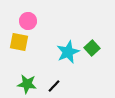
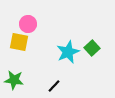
pink circle: moved 3 px down
green star: moved 13 px left, 4 px up
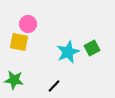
green square: rotated 14 degrees clockwise
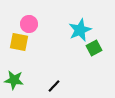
pink circle: moved 1 px right
green square: moved 2 px right
cyan star: moved 12 px right, 22 px up
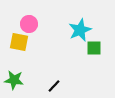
green square: rotated 28 degrees clockwise
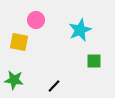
pink circle: moved 7 px right, 4 px up
green square: moved 13 px down
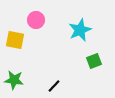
yellow square: moved 4 px left, 2 px up
green square: rotated 21 degrees counterclockwise
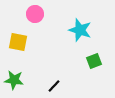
pink circle: moved 1 px left, 6 px up
cyan star: rotated 30 degrees counterclockwise
yellow square: moved 3 px right, 2 px down
